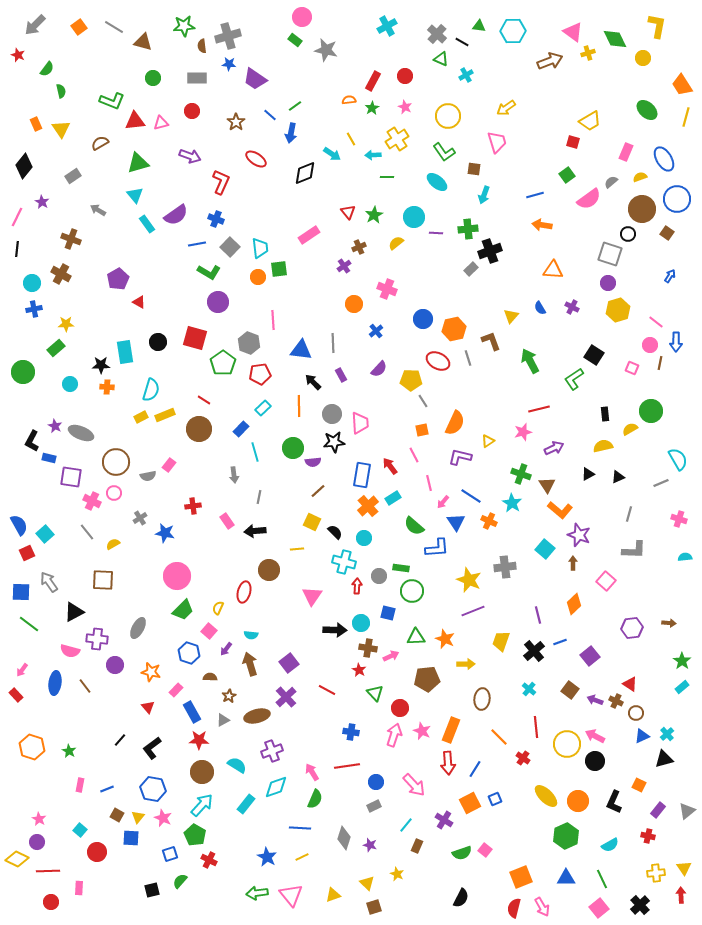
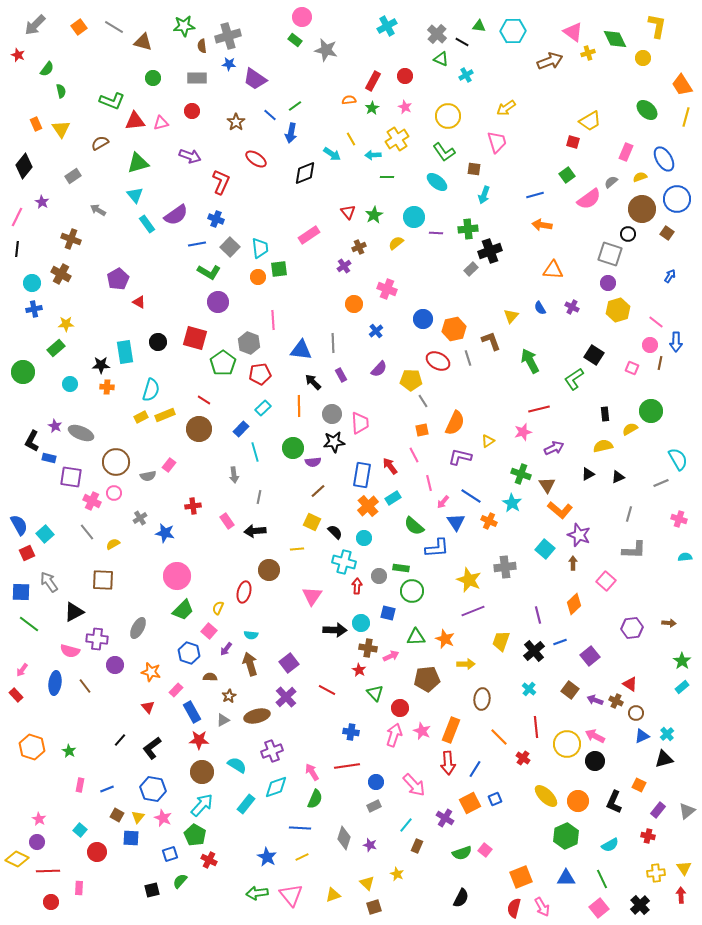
purple cross at (444, 820): moved 1 px right, 2 px up
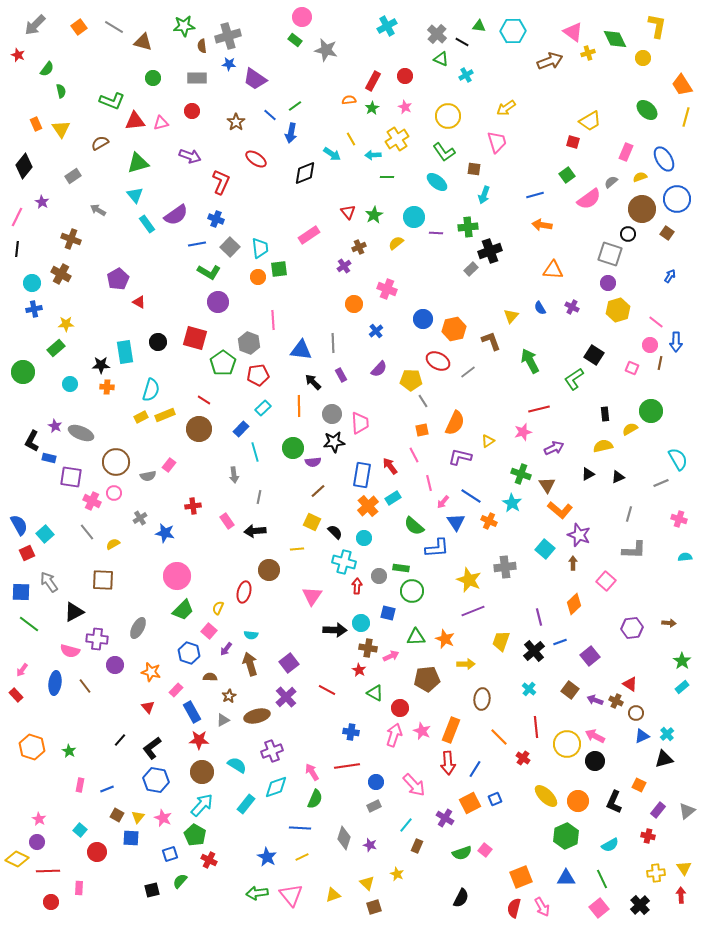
green cross at (468, 229): moved 2 px up
gray line at (468, 358): moved 14 px down; rotated 70 degrees clockwise
red pentagon at (260, 374): moved 2 px left, 1 px down
purple line at (538, 615): moved 1 px right, 2 px down
green triangle at (375, 693): rotated 18 degrees counterclockwise
blue hexagon at (153, 789): moved 3 px right, 9 px up
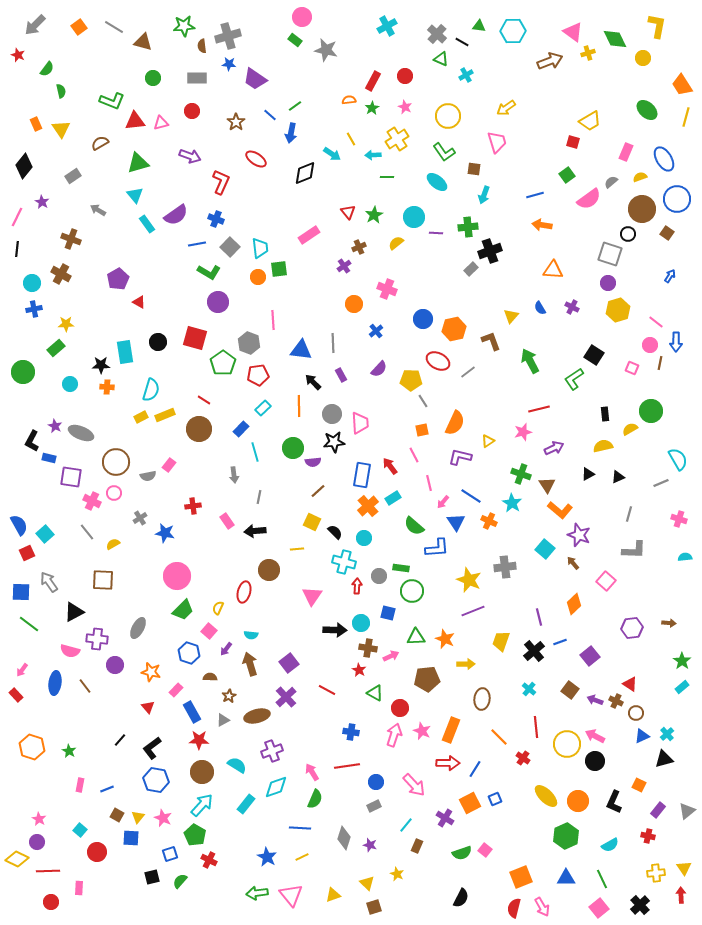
brown arrow at (573, 563): rotated 40 degrees counterclockwise
red arrow at (448, 763): rotated 85 degrees counterclockwise
black square at (152, 890): moved 13 px up
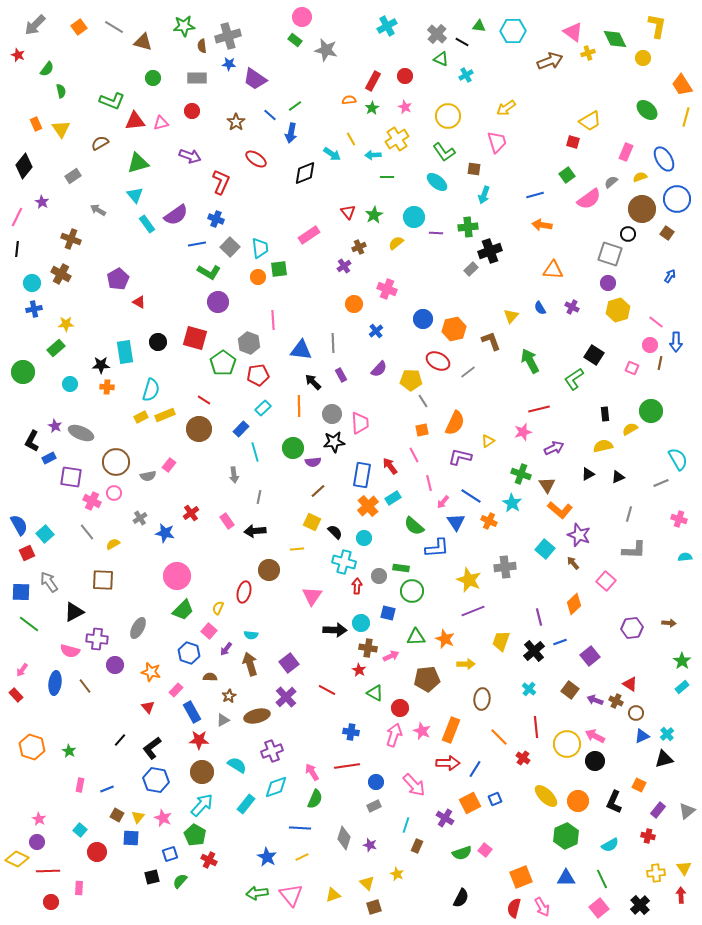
blue rectangle at (49, 458): rotated 40 degrees counterclockwise
red cross at (193, 506): moved 2 px left, 7 px down; rotated 28 degrees counterclockwise
cyan line at (406, 825): rotated 21 degrees counterclockwise
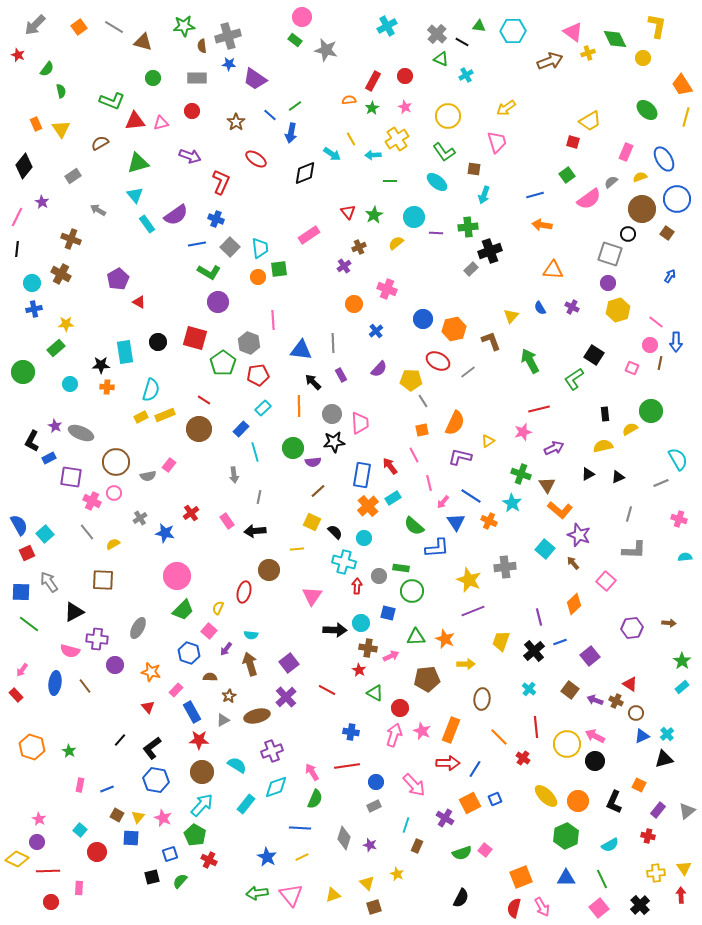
green line at (387, 177): moved 3 px right, 4 px down
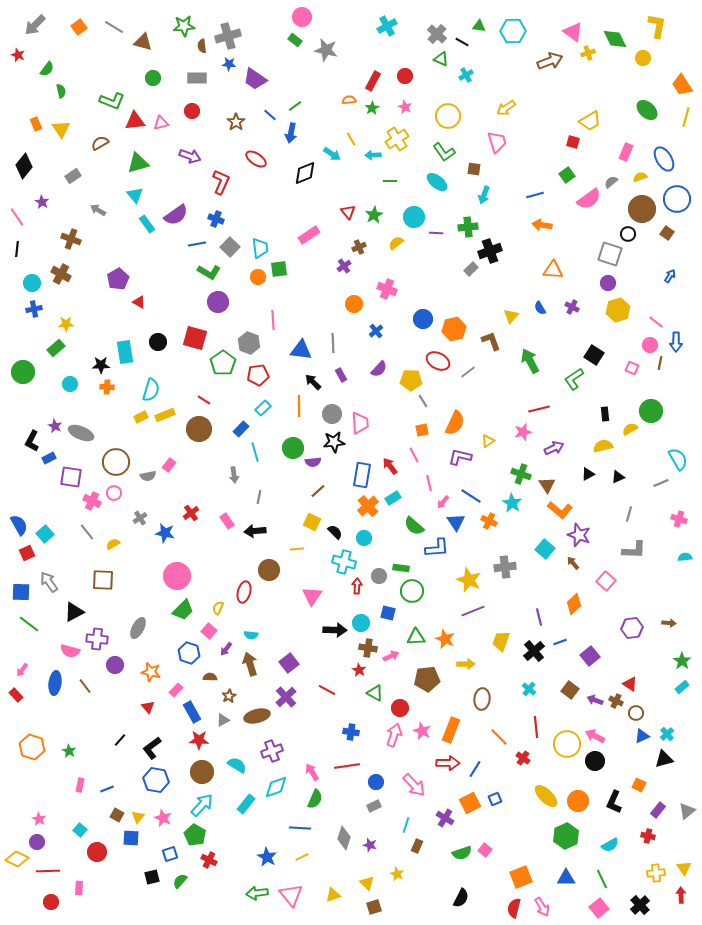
pink line at (17, 217): rotated 60 degrees counterclockwise
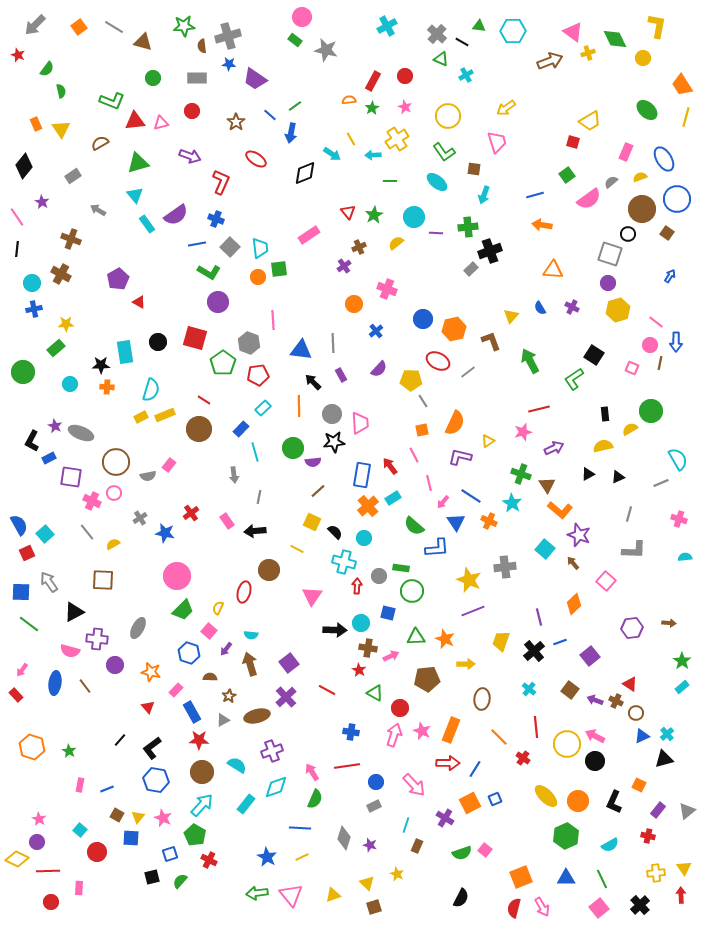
yellow line at (297, 549): rotated 32 degrees clockwise
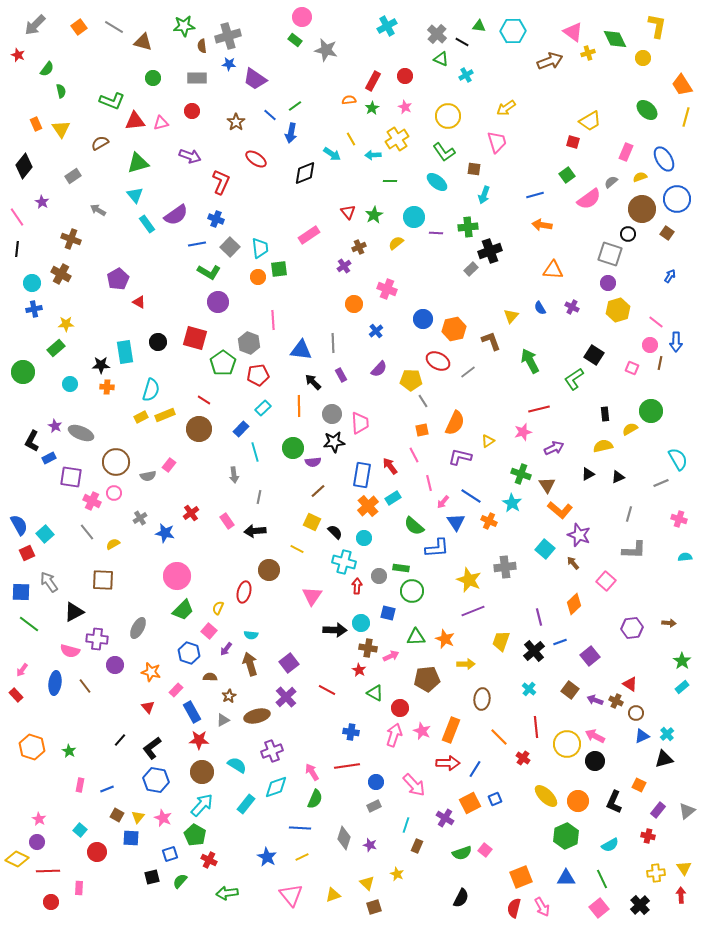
green arrow at (257, 893): moved 30 px left
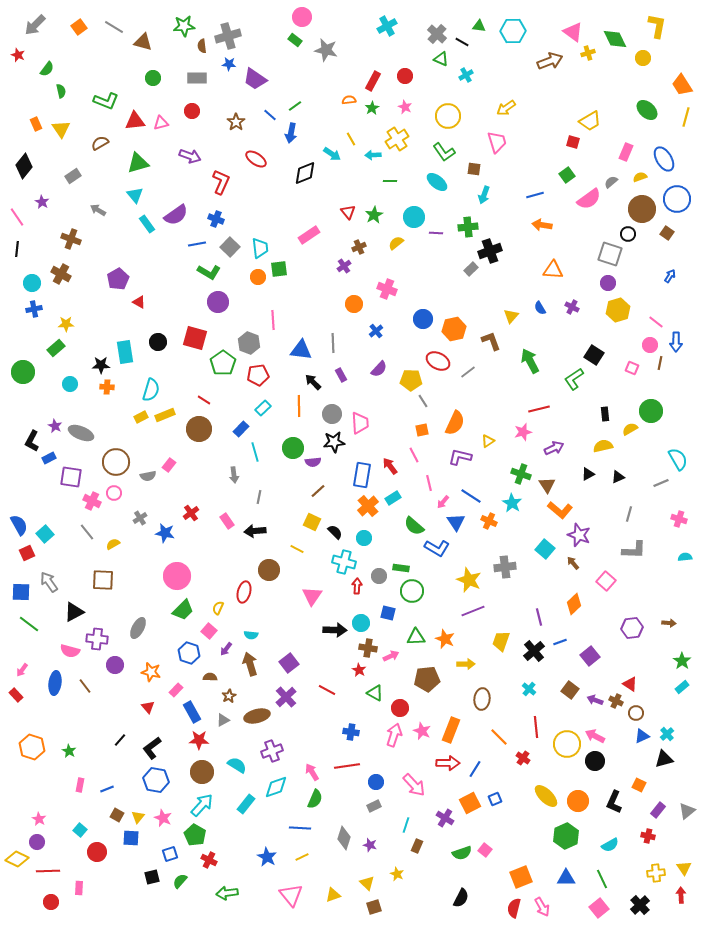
green L-shape at (112, 101): moved 6 px left
blue L-shape at (437, 548): rotated 35 degrees clockwise
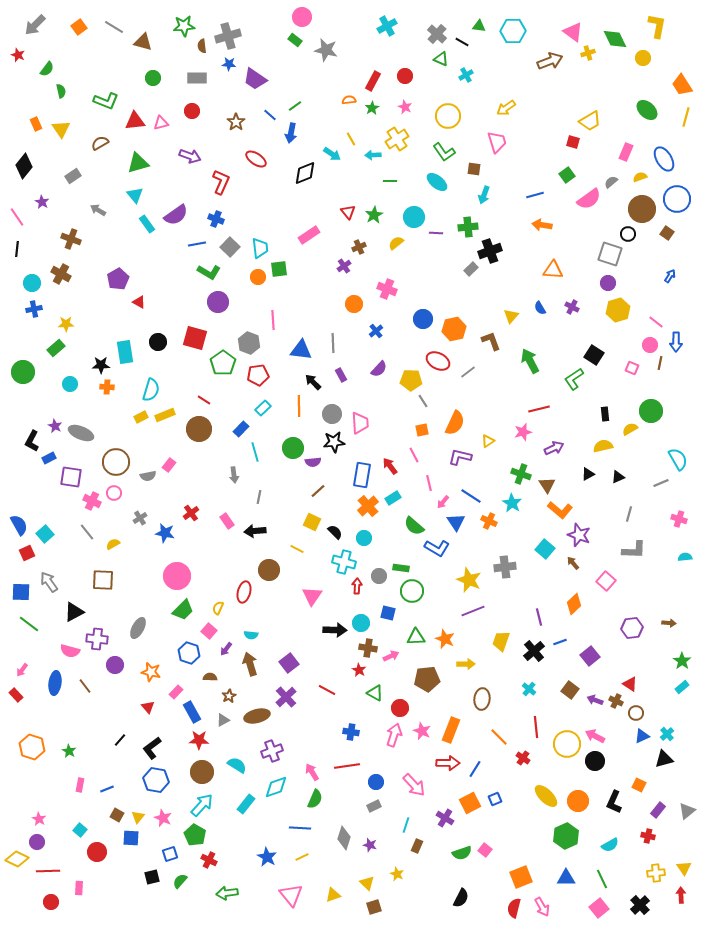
pink rectangle at (176, 690): moved 2 px down
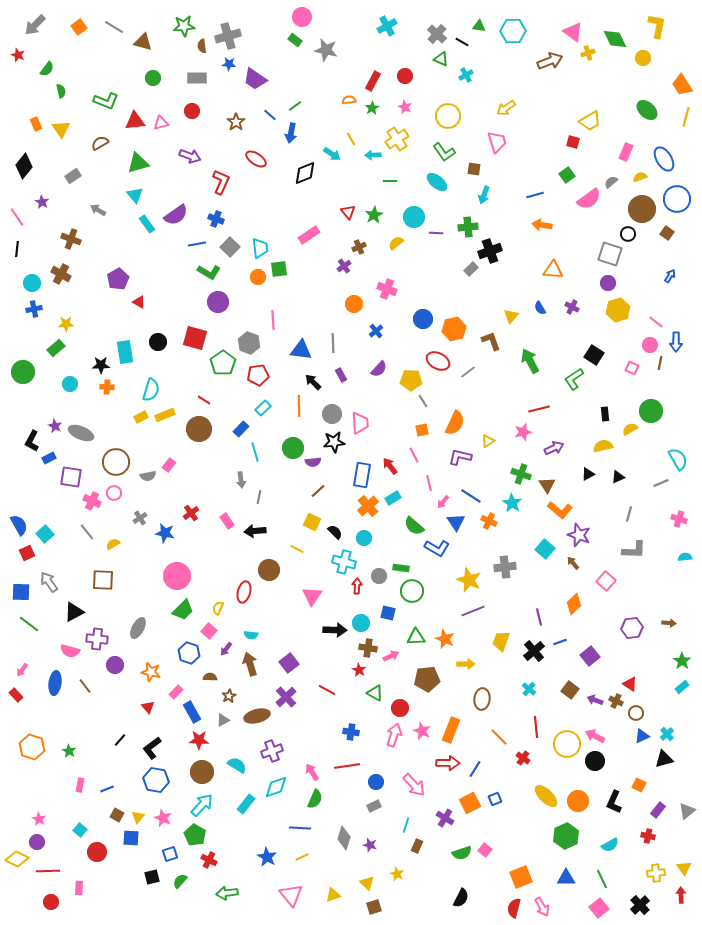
gray arrow at (234, 475): moved 7 px right, 5 px down
